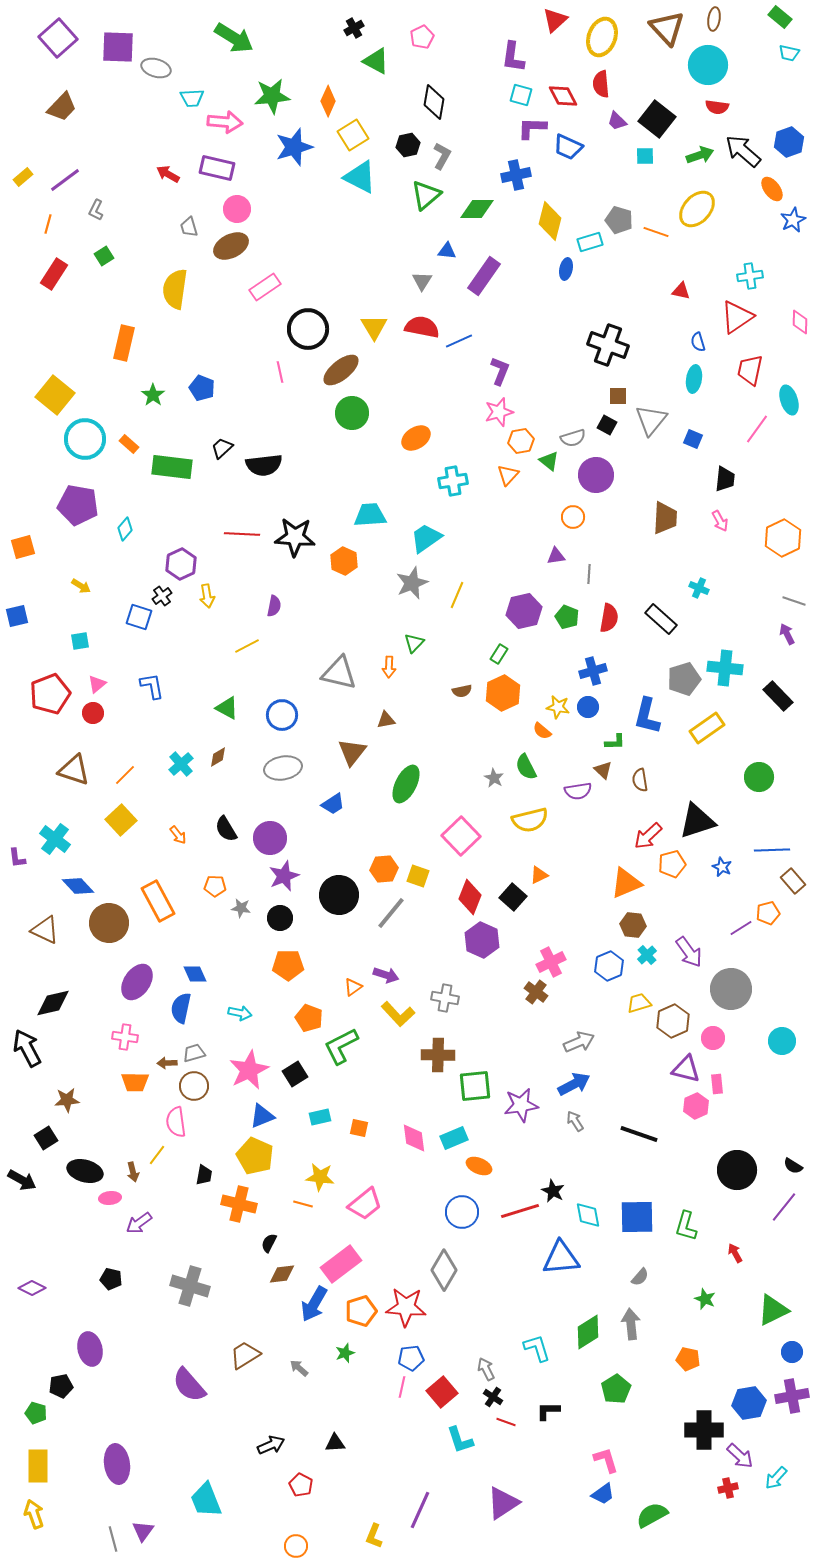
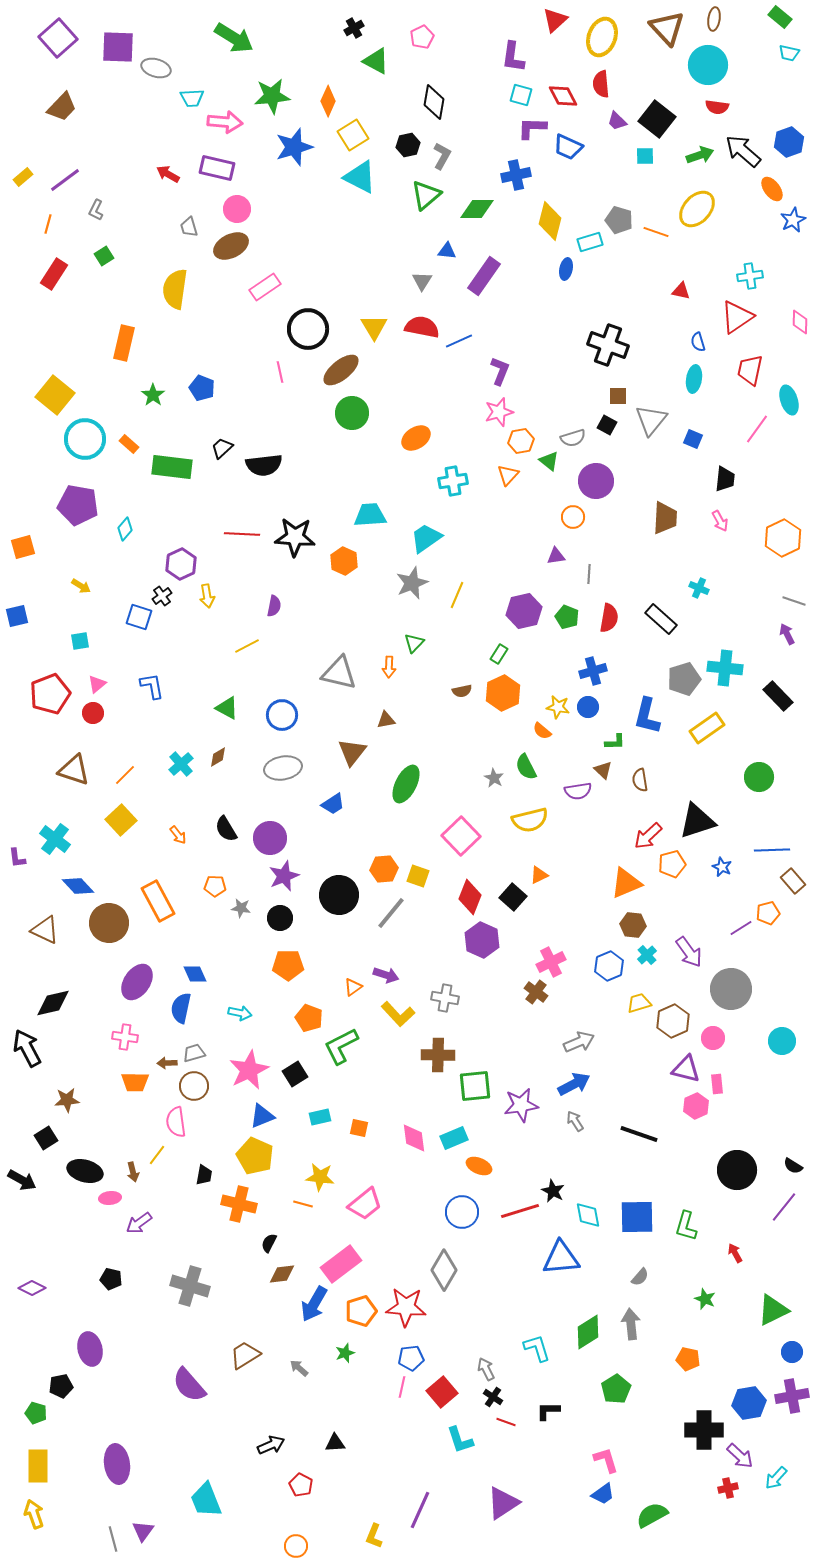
purple circle at (596, 475): moved 6 px down
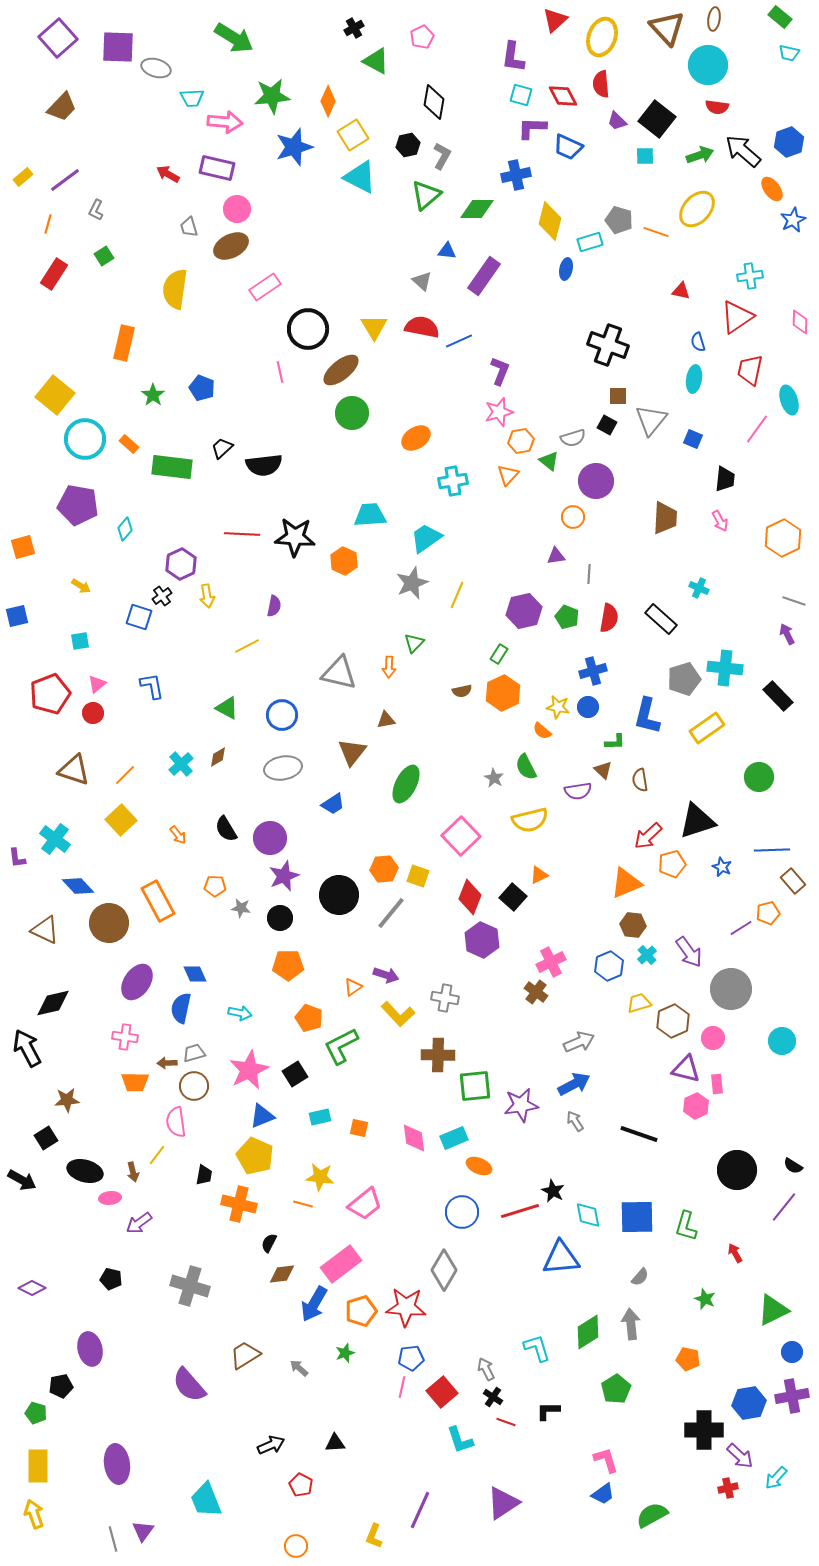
gray triangle at (422, 281): rotated 20 degrees counterclockwise
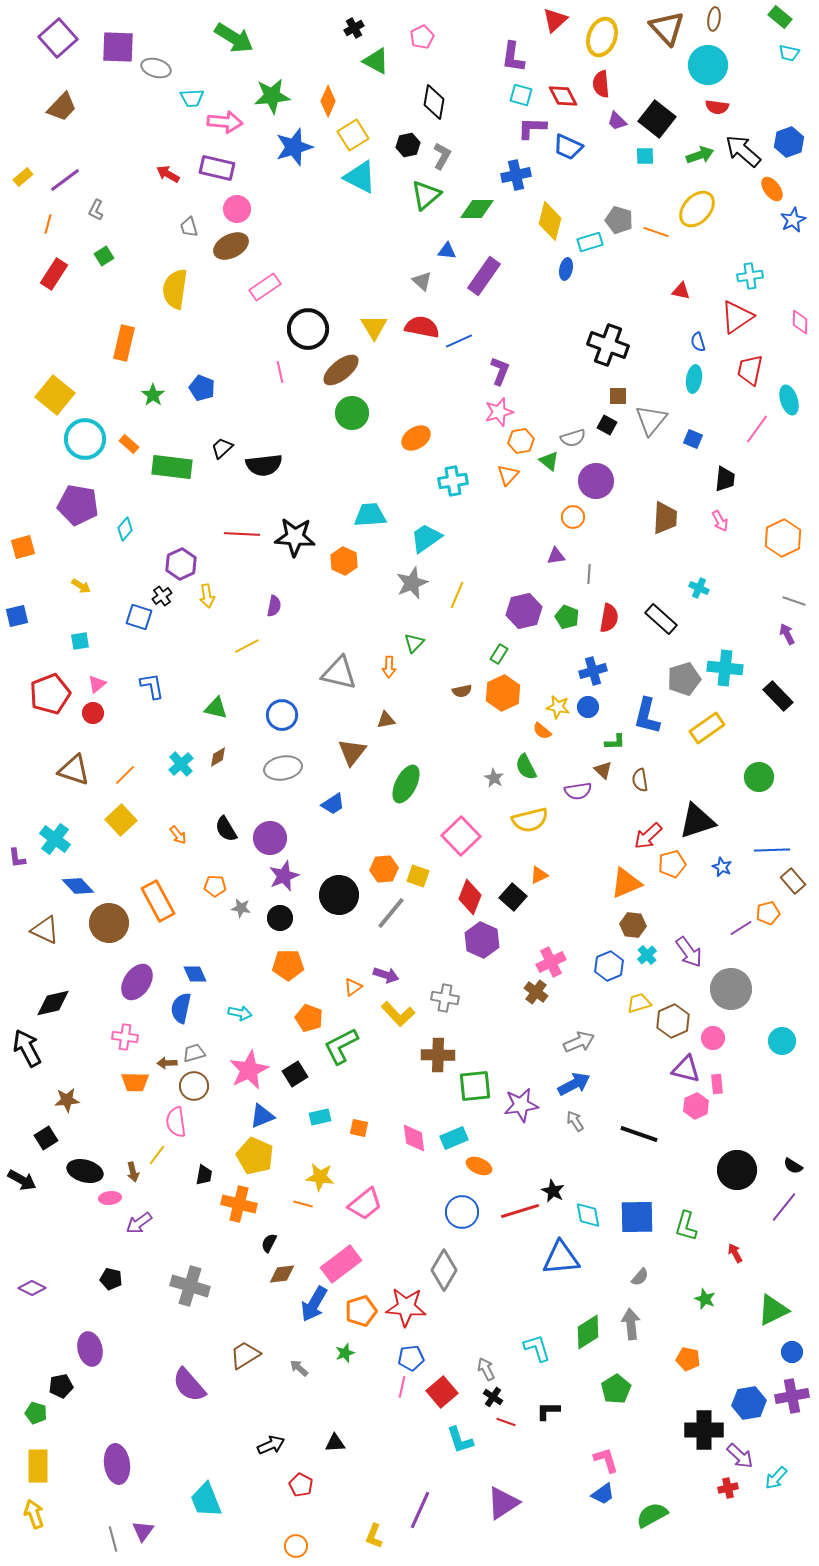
green triangle at (227, 708): moved 11 px left; rotated 15 degrees counterclockwise
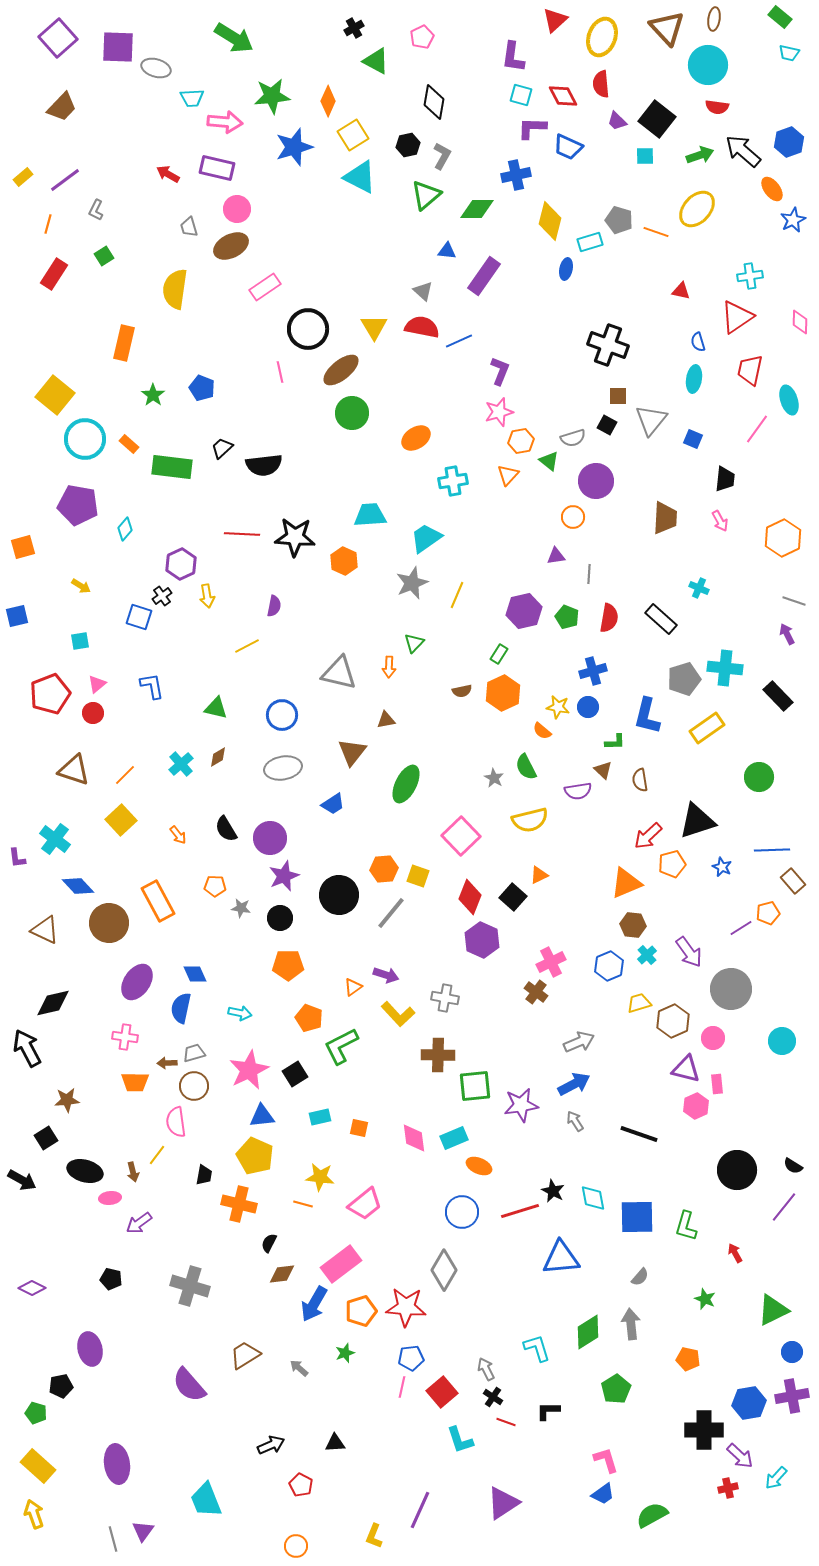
gray triangle at (422, 281): moved 1 px right, 10 px down
blue triangle at (262, 1116): rotated 16 degrees clockwise
cyan diamond at (588, 1215): moved 5 px right, 17 px up
yellow rectangle at (38, 1466): rotated 48 degrees counterclockwise
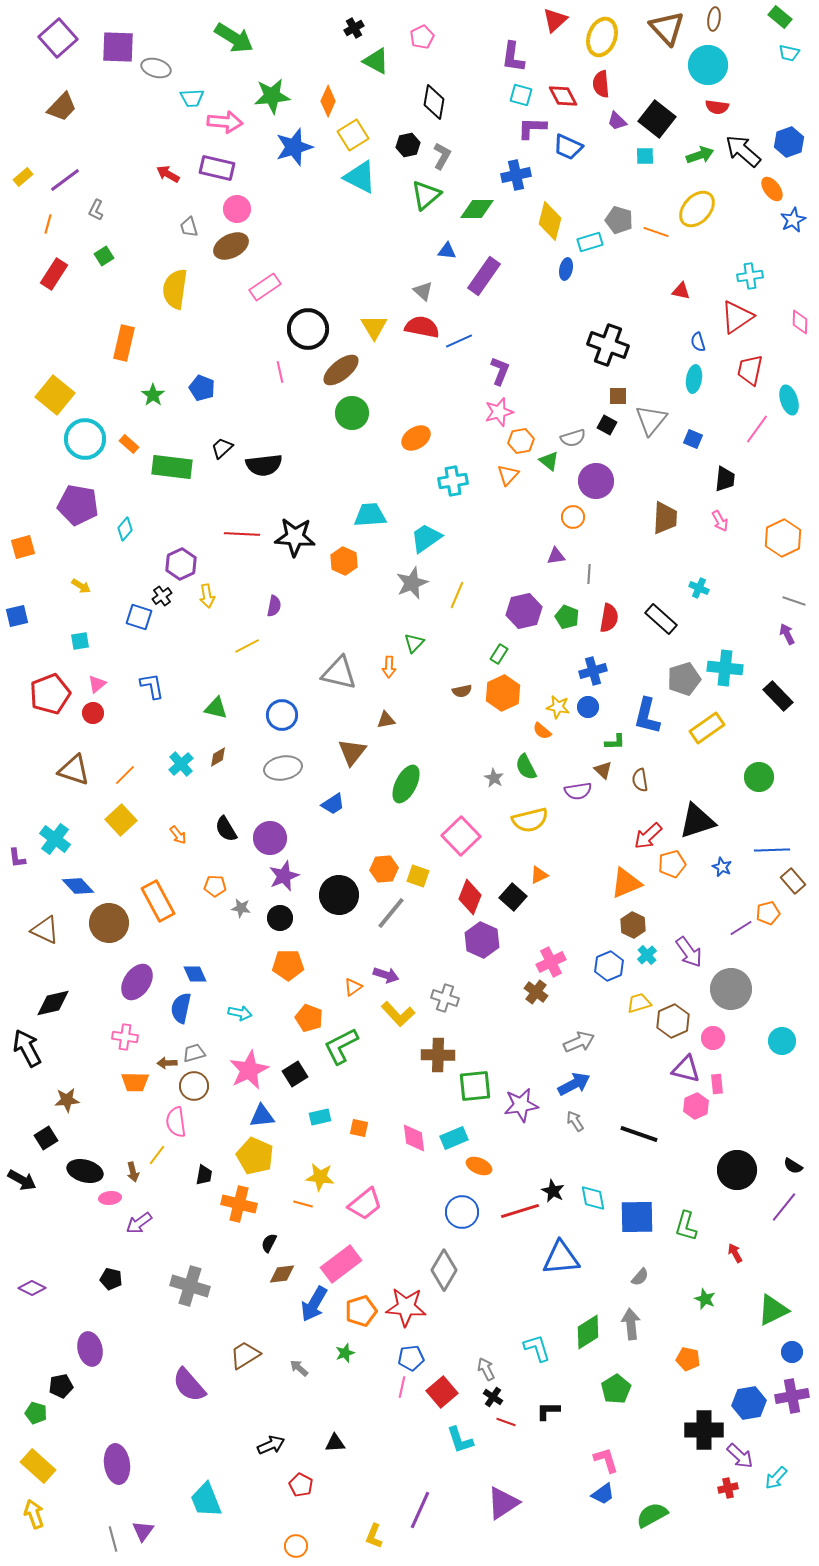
brown hexagon at (633, 925): rotated 20 degrees clockwise
gray cross at (445, 998): rotated 8 degrees clockwise
